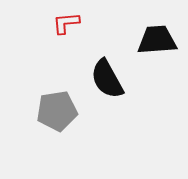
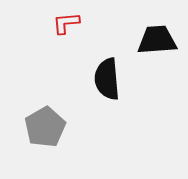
black semicircle: rotated 24 degrees clockwise
gray pentagon: moved 12 px left, 16 px down; rotated 21 degrees counterclockwise
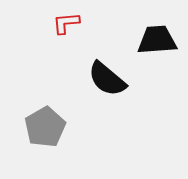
black semicircle: rotated 45 degrees counterclockwise
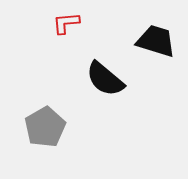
black trapezoid: moved 1 px left, 1 px down; rotated 21 degrees clockwise
black semicircle: moved 2 px left
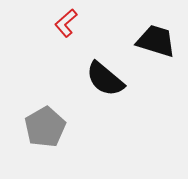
red L-shape: rotated 36 degrees counterclockwise
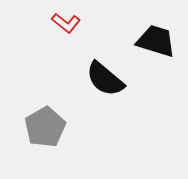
red L-shape: rotated 100 degrees counterclockwise
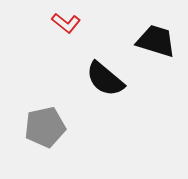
gray pentagon: rotated 18 degrees clockwise
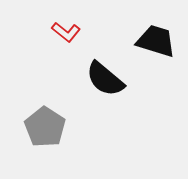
red L-shape: moved 9 px down
gray pentagon: rotated 27 degrees counterclockwise
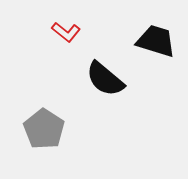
gray pentagon: moved 1 px left, 2 px down
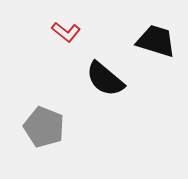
gray pentagon: moved 2 px up; rotated 12 degrees counterclockwise
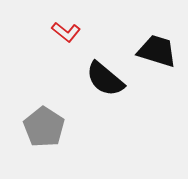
black trapezoid: moved 1 px right, 10 px down
gray pentagon: rotated 12 degrees clockwise
